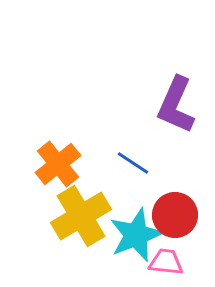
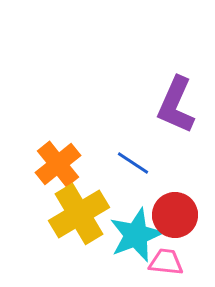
yellow cross: moved 2 px left, 2 px up
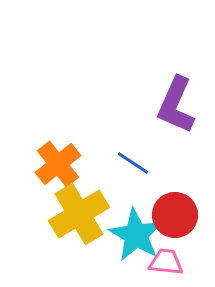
cyan star: rotated 20 degrees counterclockwise
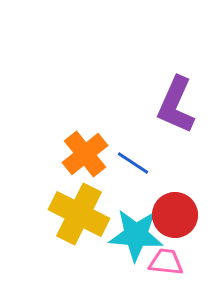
orange cross: moved 27 px right, 10 px up
yellow cross: rotated 32 degrees counterclockwise
cyan star: rotated 26 degrees counterclockwise
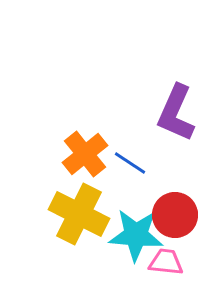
purple L-shape: moved 8 px down
blue line: moved 3 px left
